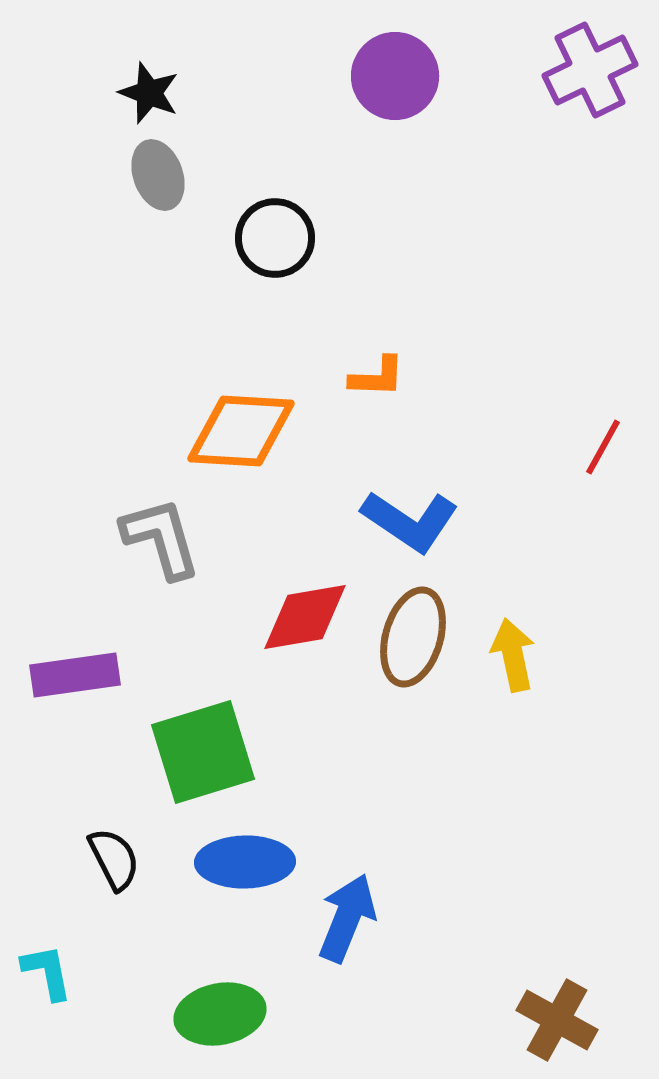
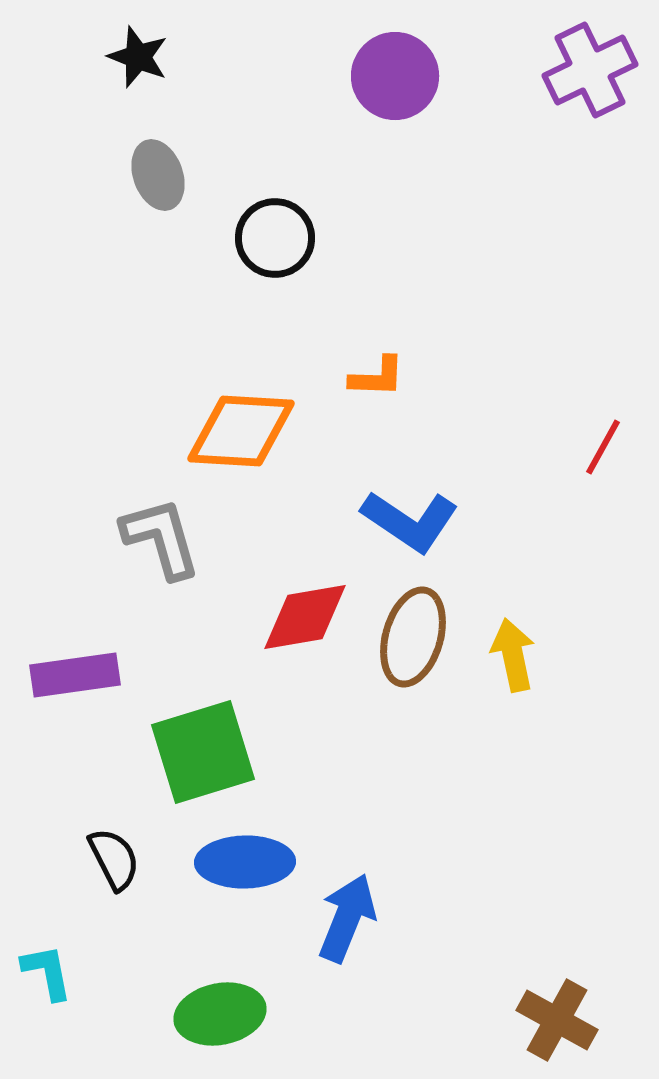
black star: moved 11 px left, 36 px up
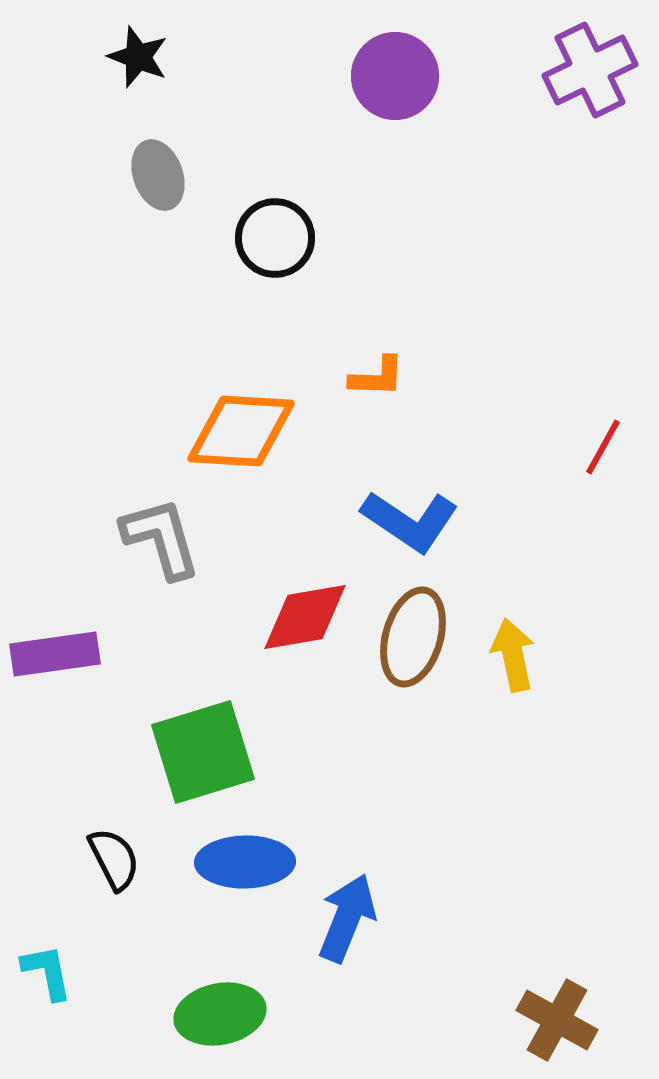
purple rectangle: moved 20 px left, 21 px up
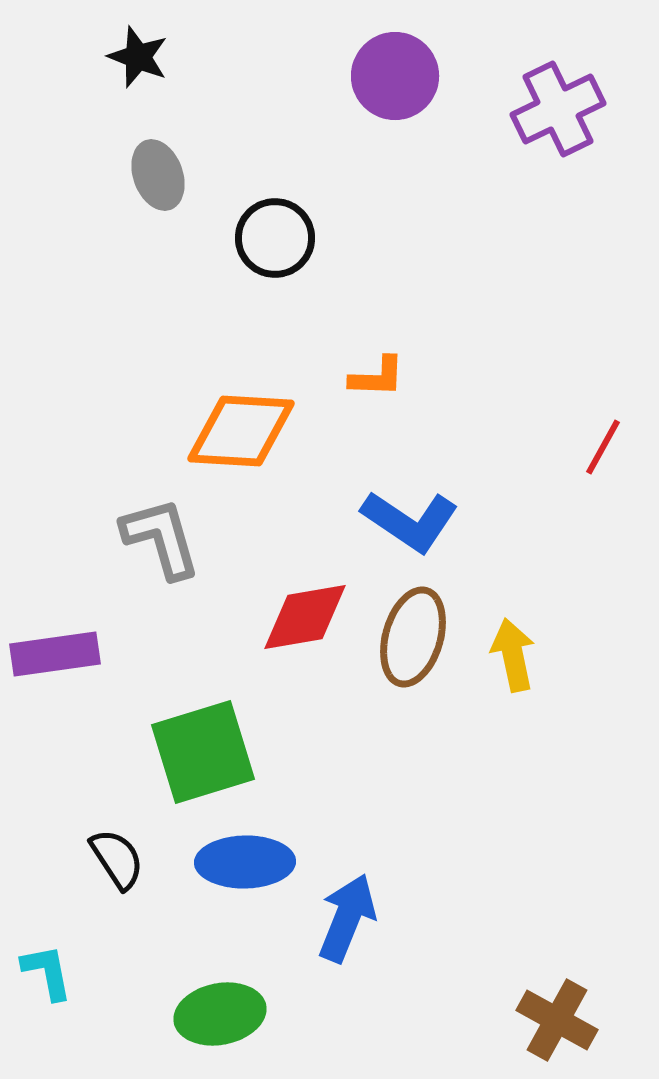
purple cross: moved 32 px left, 39 px down
black semicircle: moved 3 px right; rotated 6 degrees counterclockwise
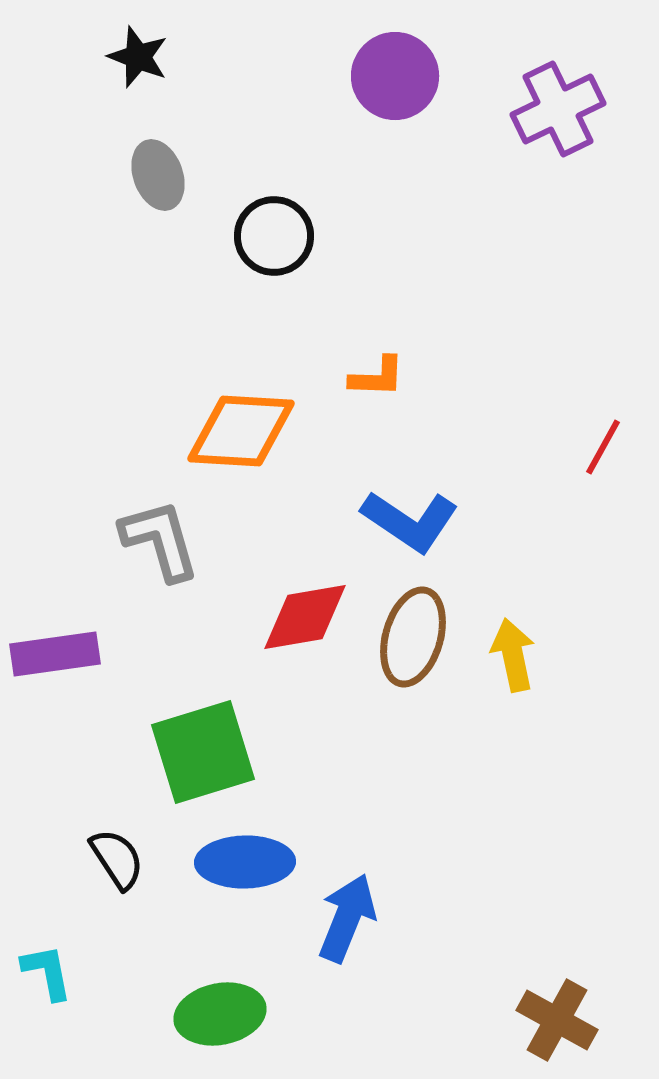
black circle: moved 1 px left, 2 px up
gray L-shape: moved 1 px left, 2 px down
